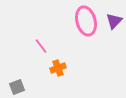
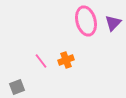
purple triangle: moved 1 px left, 2 px down
pink line: moved 15 px down
orange cross: moved 8 px right, 8 px up
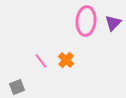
pink ellipse: rotated 20 degrees clockwise
orange cross: rotated 28 degrees counterclockwise
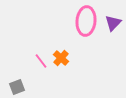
orange cross: moved 5 px left, 2 px up
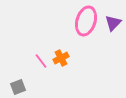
pink ellipse: rotated 12 degrees clockwise
orange cross: rotated 21 degrees clockwise
gray square: moved 1 px right
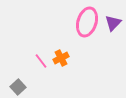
pink ellipse: moved 1 px right, 1 px down
gray square: rotated 21 degrees counterclockwise
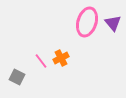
purple triangle: rotated 24 degrees counterclockwise
gray square: moved 1 px left, 10 px up; rotated 21 degrees counterclockwise
